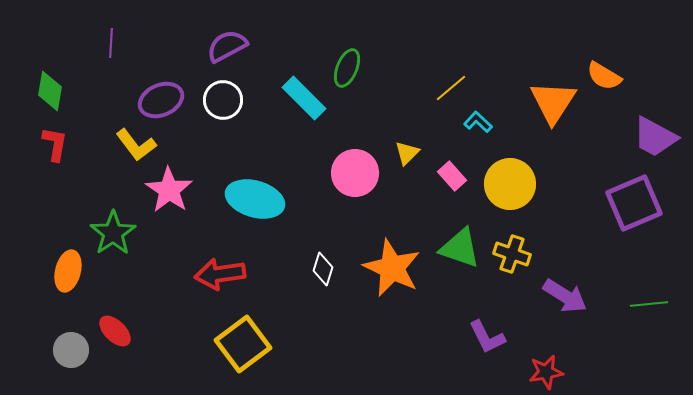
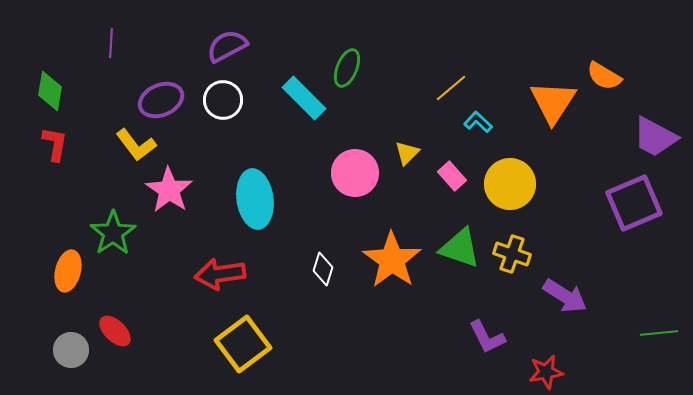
cyan ellipse: rotated 66 degrees clockwise
orange star: moved 8 px up; rotated 10 degrees clockwise
green line: moved 10 px right, 29 px down
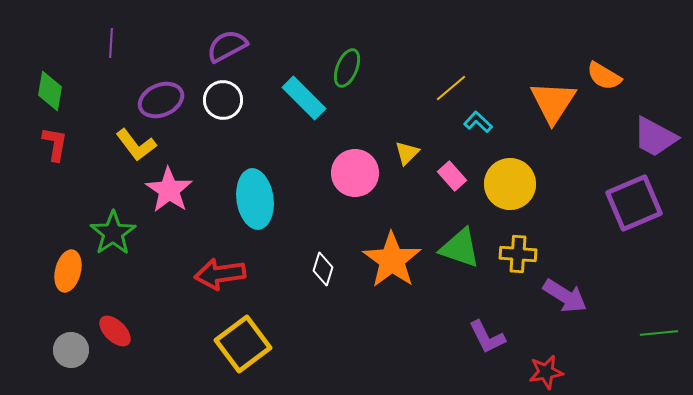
yellow cross: moved 6 px right; rotated 15 degrees counterclockwise
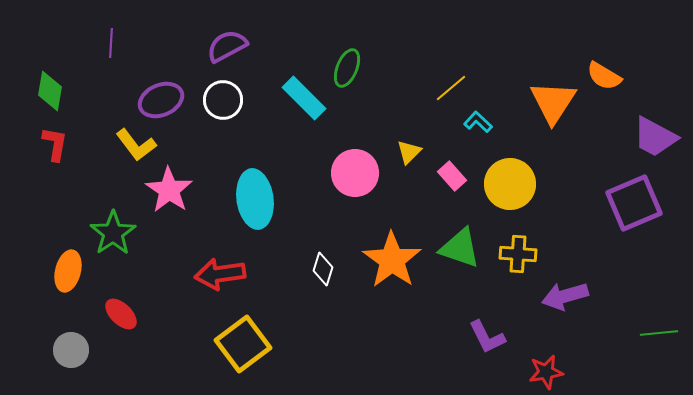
yellow triangle: moved 2 px right, 1 px up
purple arrow: rotated 132 degrees clockwise
red ellipse: moved 6 px right, 17 px up
